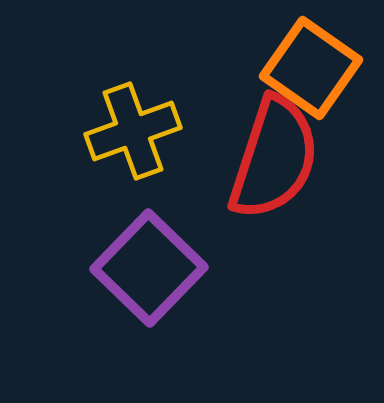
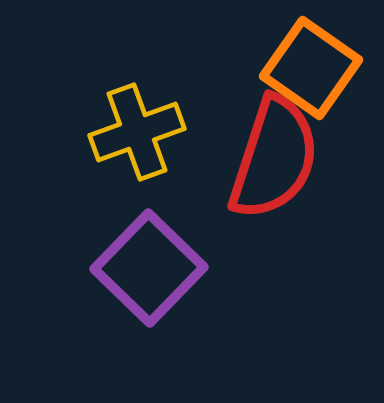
yellow cross: moved 4 px right, 1 px down
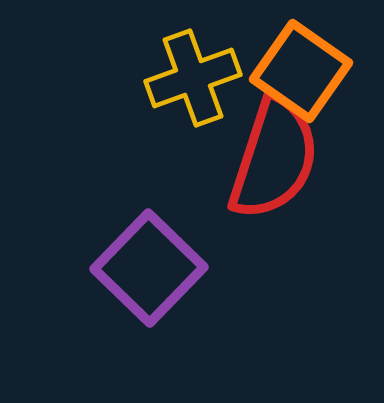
orange square: moved 10 px left, 3 px down
yellow cross: moved 56 px right, 54 px up
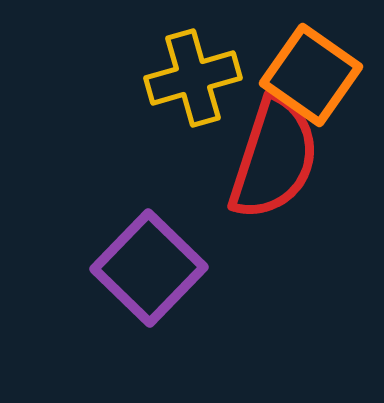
orange square: moved 10 px right, 4 px down
yellow cross: rotated 4 degrees clockwise
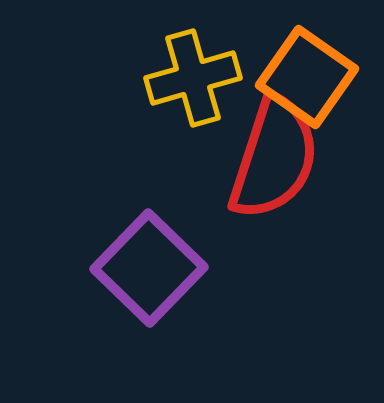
orange square: moved 4 px left, 2 px down
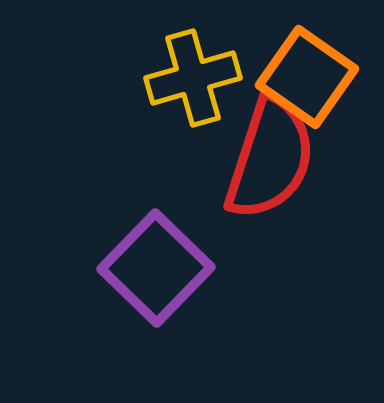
red semicircle: moved 4 px left
purple square: moved 7 px right
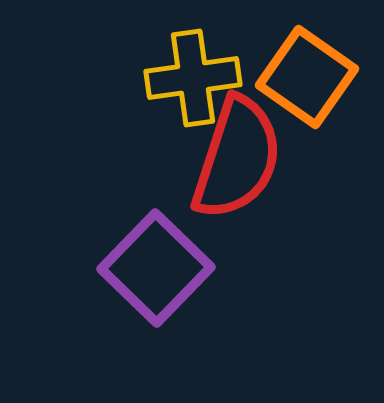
yellow cross: rotated 8 degrees clockwise
red semicircle: moved 33 px left
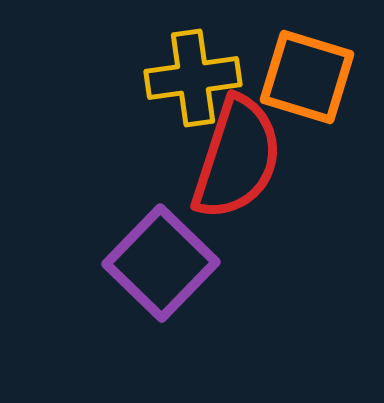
orange square: rotated 18 degrees counterclockwise
purple square: moved 5 px right, 5 px up
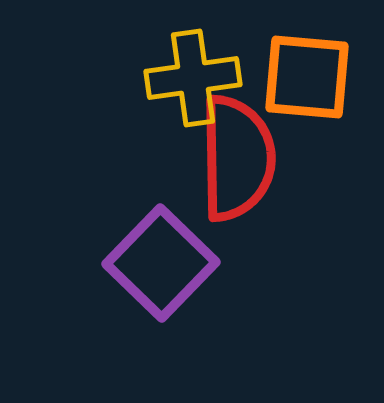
orange square: rotated 12 degrees counterclockwise
red semicircle: rotated 19 degrees counterclockwise
